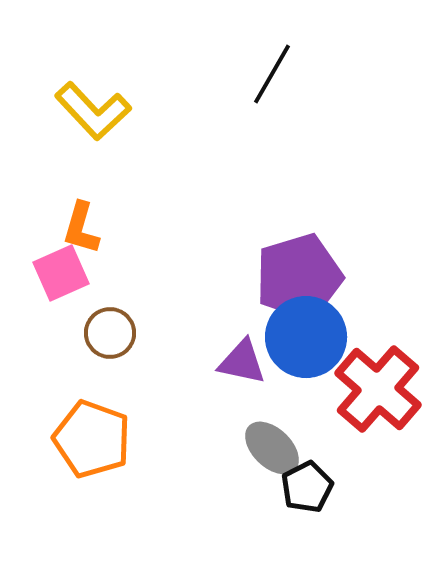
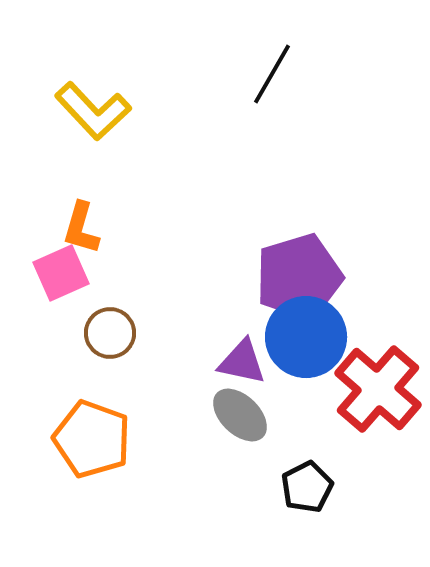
gray ellipse: moved 32 px left, 33 px up
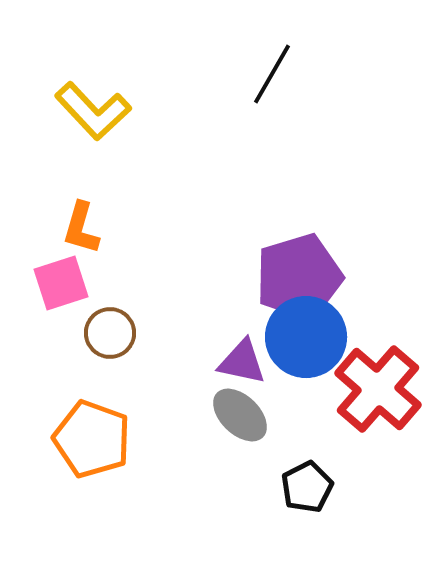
pink square: moved 10 px down; rotated 6 degrees clockwise
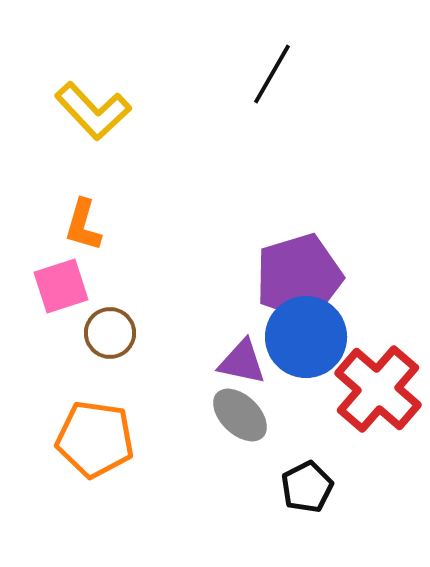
orange L-shape: moved 2 px right, 3 px up
pink square: moved 3 px down
orange pentagon: moved 3 px right; rotated 12 degrees counterclockwise
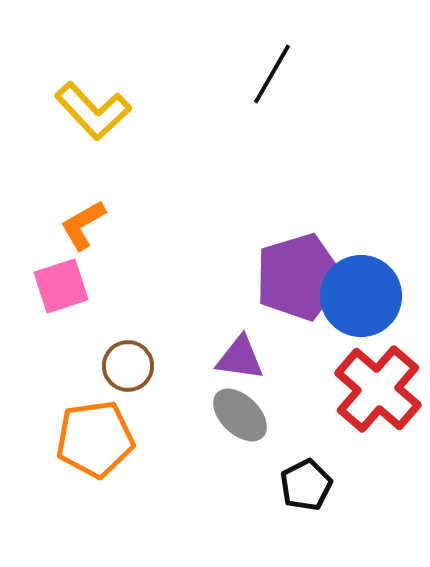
orange L-shape: rotated 44 degrees clockwise
brown circle: moved 18 px right, 33 px down
blue circle: moved 55 px right, 41 px up
purple triangle: moved 2 px left, 4 px up; rotated 4 degrees counterclockwise
orange pentagon: rotated 16 degrees counterclockwise
black pentagon: moved 1 px left, 2 px up
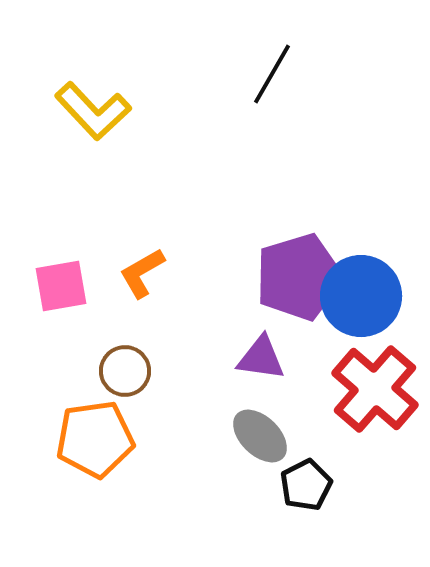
orange L-shape: moved 59 px right, 48 px down
pink square: rotated 8 degrees clockwise
purple triangle: moved 21 px right
brown circle: moved 3 px left, 5 px down
red cross: moved 3 px left
gray ellipse: moved 20 px right, 21 px down
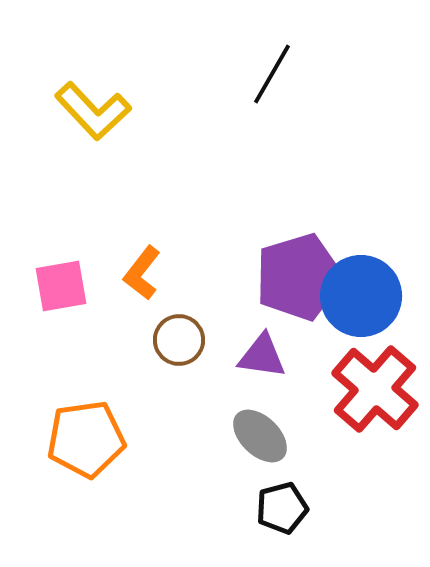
orange L-shape: rotated 22 degrees counterclockwise
purple triangle: moved 1 px right, 2 px up
brown circle: moved 54 px right, 31 px up
orange pentagon: moved 9 px left
black pentagon: moved 24 px left, 23 px down; rotated 12 degrees clockwise
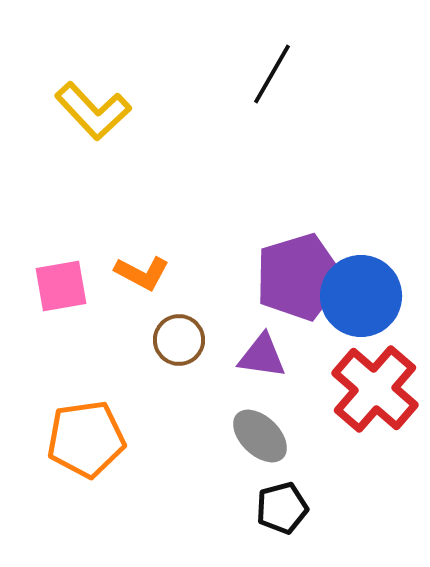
orange L-shape: rotated 100 degrees counterclockwise
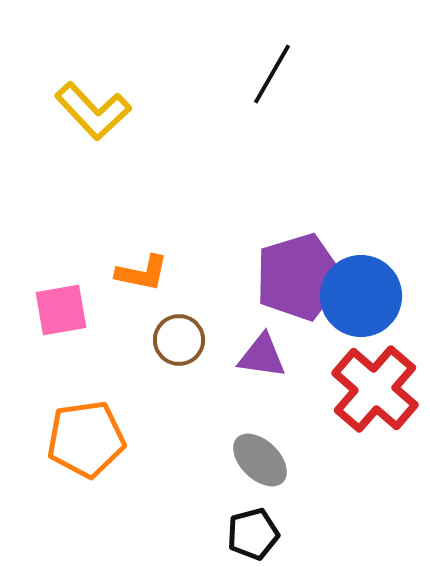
orange L-shape: rotated 16 degrees counterclockwise
pink square: moved 24 px down
gray ellipse: moved 24 px down
black pentagon: moved 29 px left, 26 px down
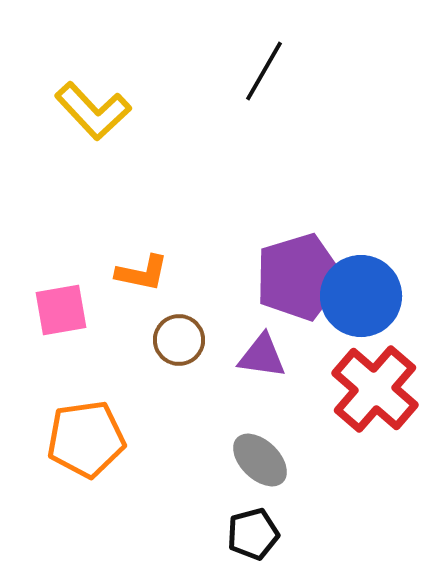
black line: moved 8 px left, 3 px up
